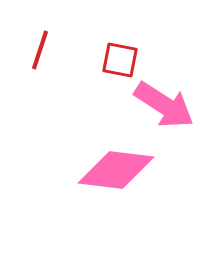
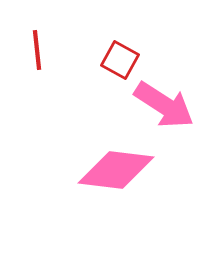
red line: moved 3 px left; rotated 24 degrees counterclockwise
red square: rotated 18 degrees clockwise
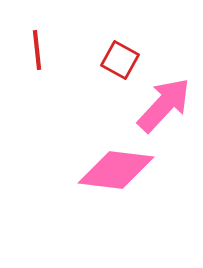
pink arrow: rotated 80 degrees counterclockwise
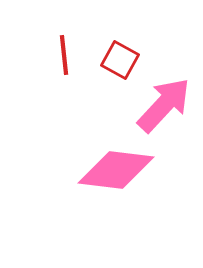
red line: moved 27 px right, 5 px down
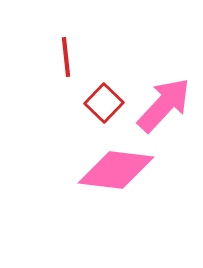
red line: moved 2 px right, 2 px down
red square: moved 16 px left, 43 px down; rotated 15 degrees clockwise
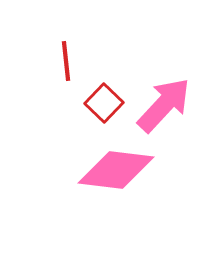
red line: moved 4 px down
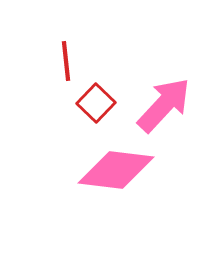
red square: moved 8 px left
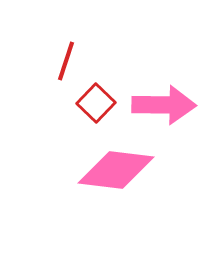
red line: rotated 24 degrees clockwise
pink arrow: rotated 48 degrees clockwise
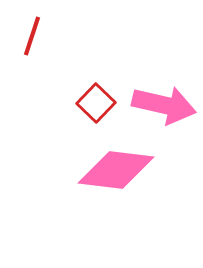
red line: moved 34 px left, 25 px up
pink arrow: rotated 12 degrees clockwise
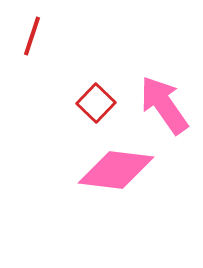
pink arrow: rotated 138 degrees counterclockwise
